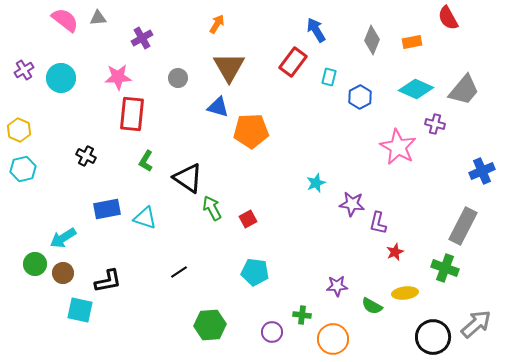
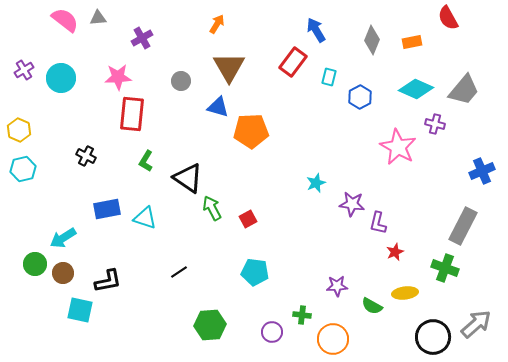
gray circle at (178, 78): moved 3 px right, 3 px down
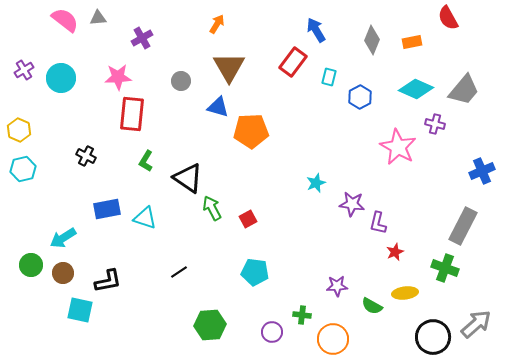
green circle at (35, 264): moved 4 px left, 1 px down
